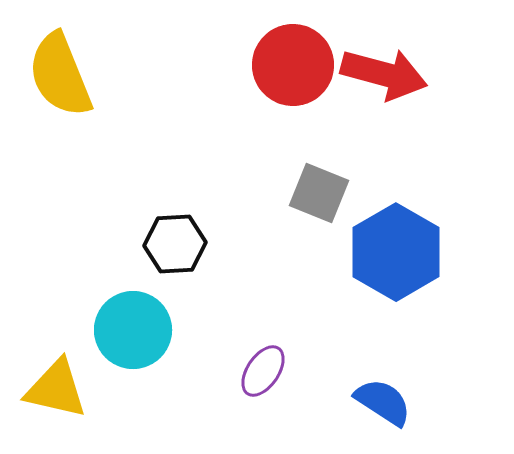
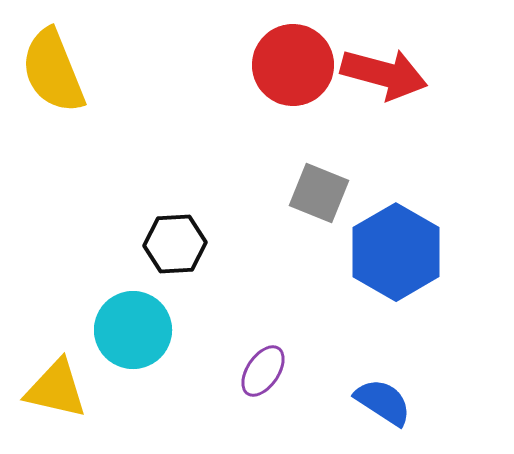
yellow semicircle: moved 7 px left, 4 px up
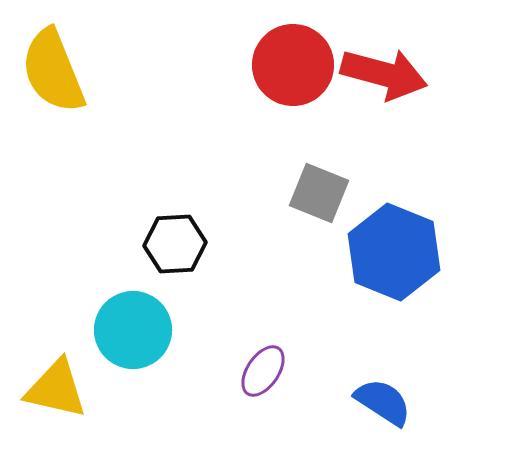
blue hexagon: moved 2 px left; rotated 8 degrees counterclockwise
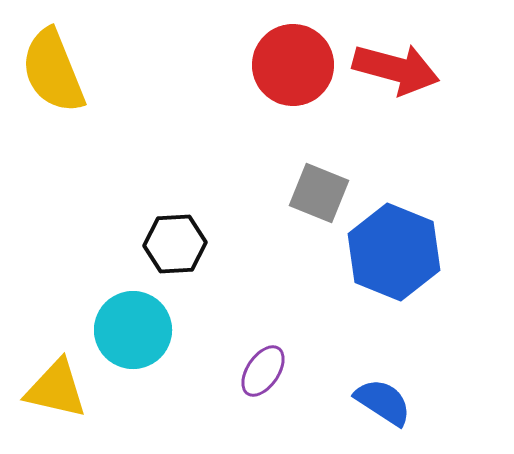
red arrow: moved 12 px right, 5 px up
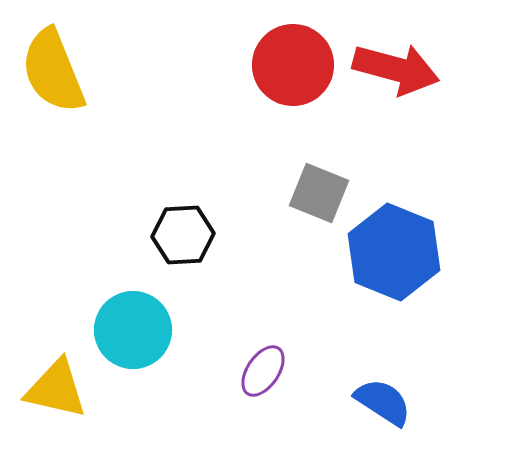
black hexagon: moved 8 px right, 9 px up
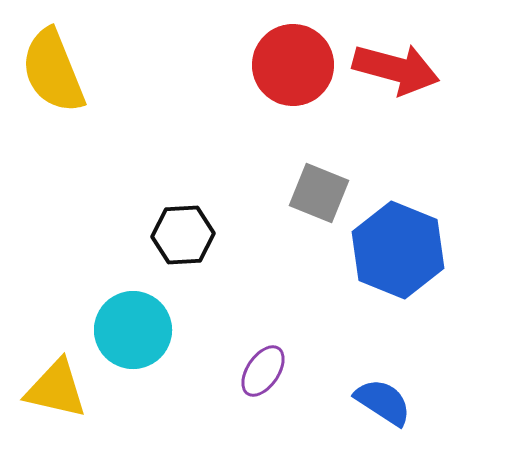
blue hexagon: moved 4 px right, 2 px up
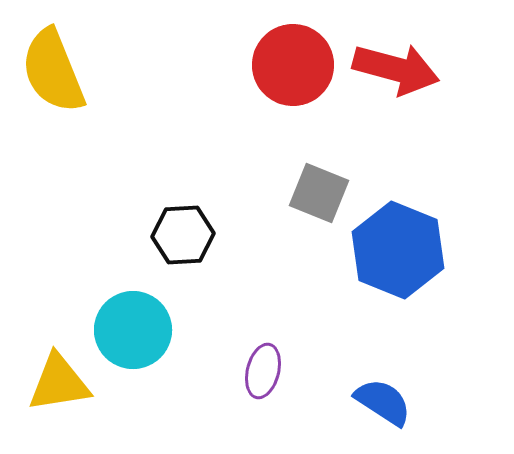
purple ellipse: rotated 20 degrees counterclockwise
yellow triangle: moved 3 px right, 6 px up; rotated 22 degrees counterclockwise
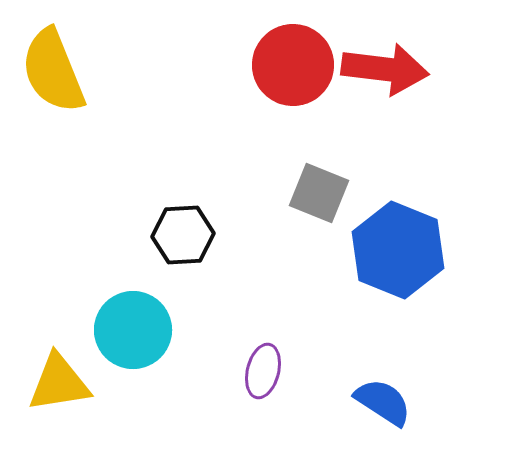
red arrow: moved 11 px left; rotated 8 degrees counterclockwise
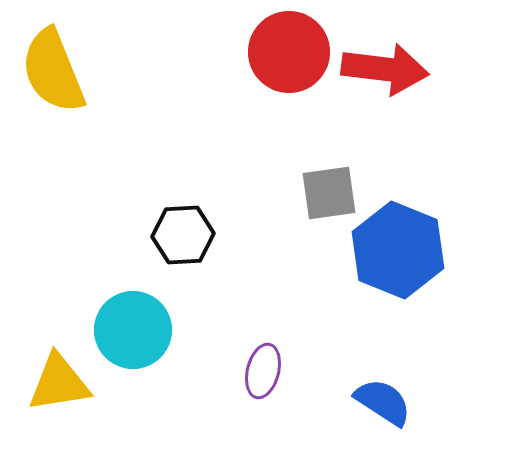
red circle: moved 4 px left, 13 px up
gray square: moved 10 px right; rotated 30 degrees counterclockwise
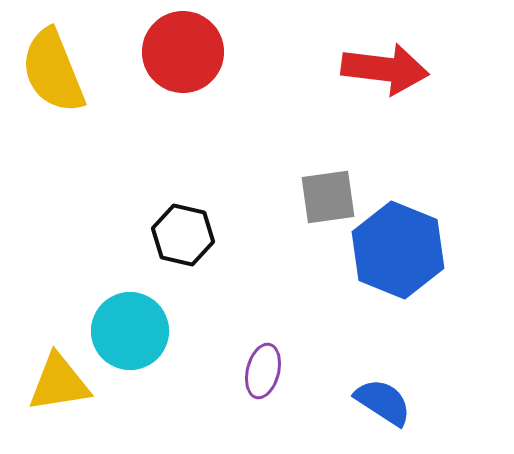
red circle: moved 106 px left
gray square: moved 1 px left, 4 px down
black hexagon: rotated 16 degrees clockwise
cyan circle: moved 3 px left, 1 px down
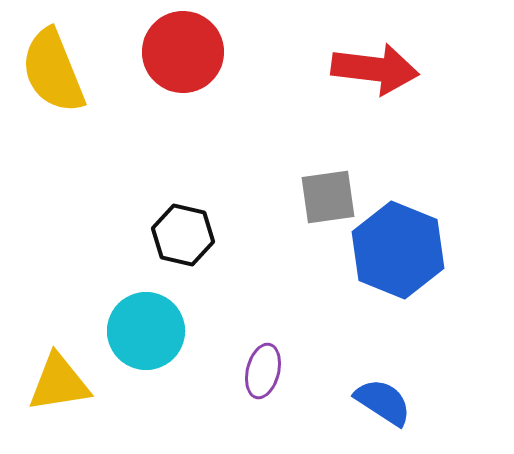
red arrow: moved 10 px left
cyan circle: moved 16 px right
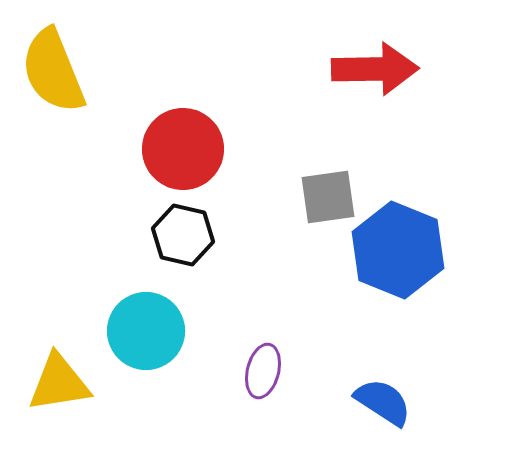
red circle: moved 97 px down
red arrow: rotated 8 degrees counterclockwise
